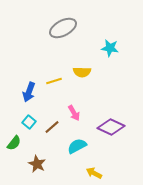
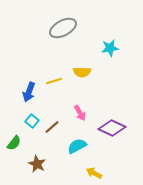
cyan star: rotated 18 degrees counterclockwise
pink arrow: moved 6 px right
cyan square: moved 3 px right, 1 px up
purple diamond: moved 1 px right, 1 px down
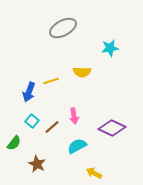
yellow line: moved 3 px left
pink arrow: moved 6 px left, 3 px down; rotated 21 degrees clockwise
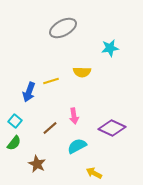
cyan square: moved 17 px left
brown line: moved 2 px left, 1 px down
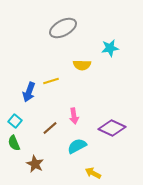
yellow semicircle: moved 7 px up
green semicircle: rotated 119 degrees clockwise
brown star: moved 2 px left
yellow arrow: moved 1 px left
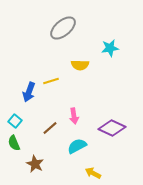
gray ellipse: rotated 12 degrees counterclockwise
yellow semicircle: moved 2 px left
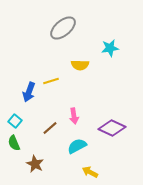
yellow arrow: moved 3 px left, 1 px up
